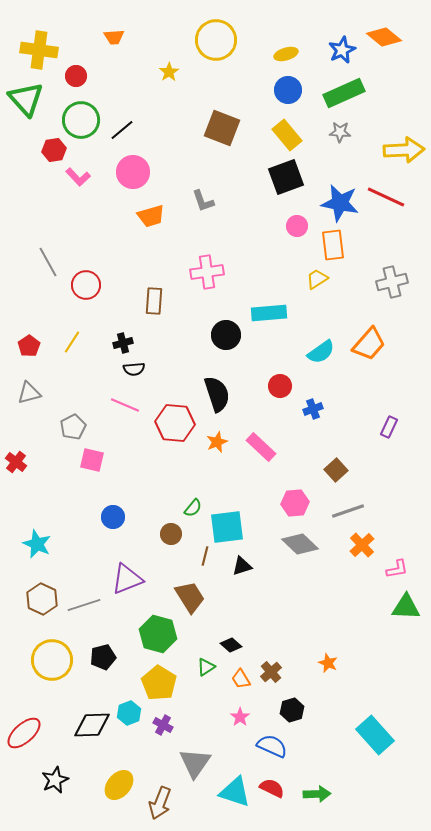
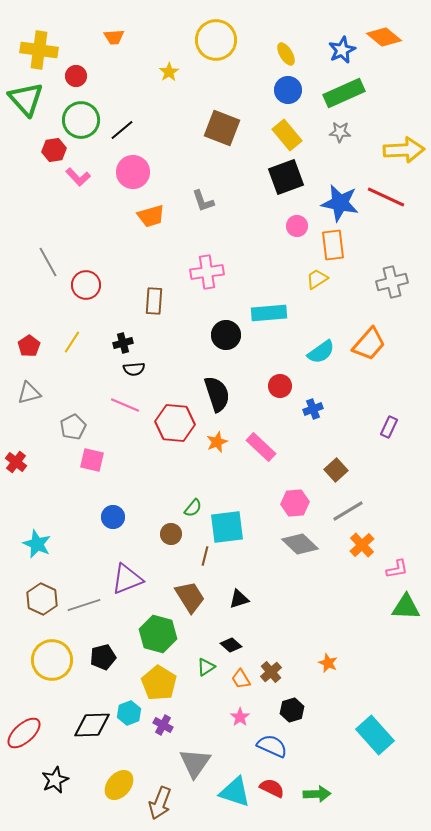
yellow ellipse at (286, 54): rotated 75 degrees clockwise
gray line at (348, 511): rotated 12 degrees counterclockwise
black triangle at (242, 566): moved 3 px left, 33 px down
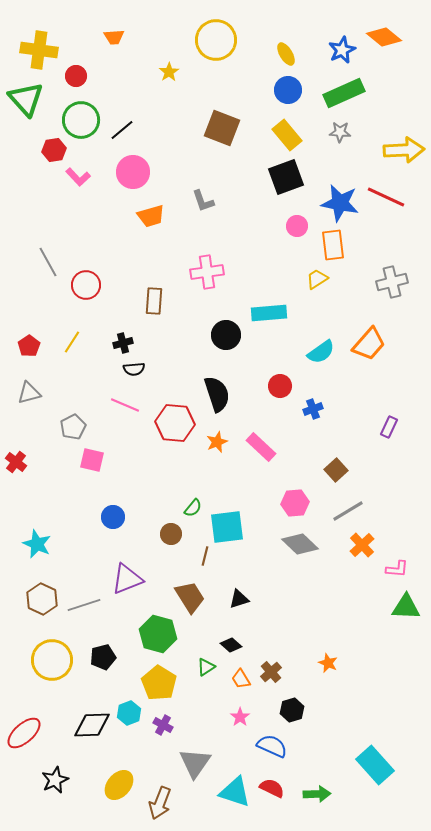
pink L-shape at (397, 569): rotated 15 degrees clockwise
cyan rectangle at (375, 735): moved 30 px down
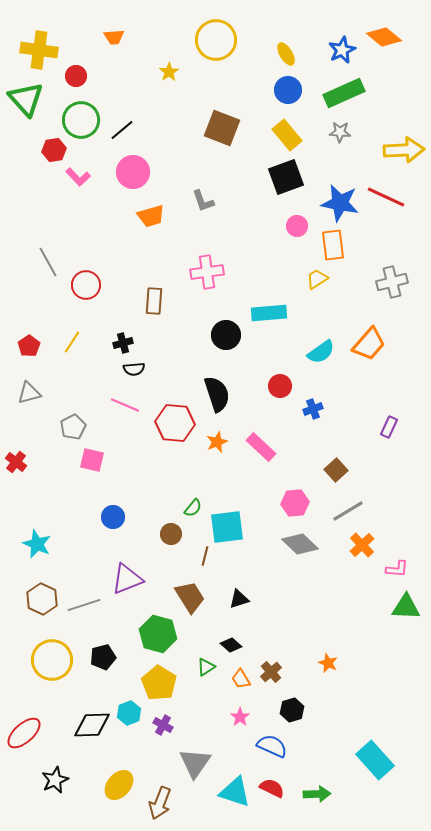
cyan rectangle at (375, 765): moved 5 px up
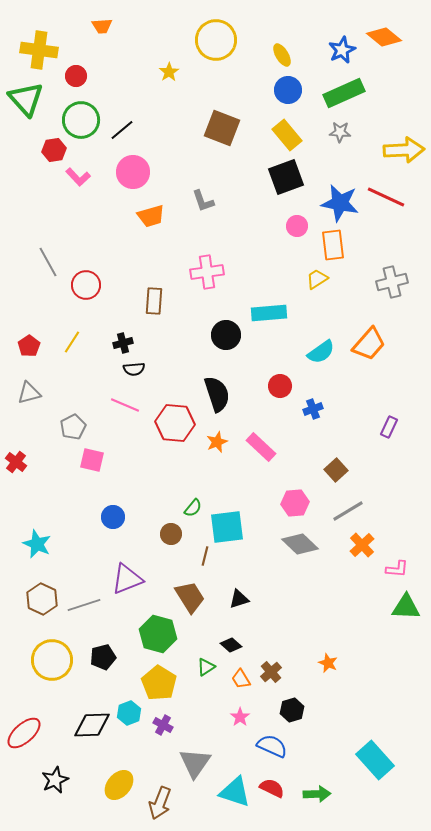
orange trapezoid at (114, 37): moved 12 px left, 11 px up
yellow ellipse at (286, 54): moved 4 px left, 1 px down
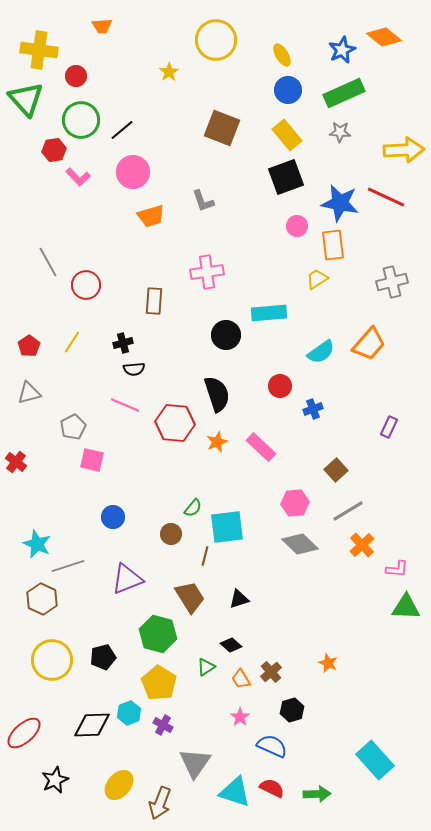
gray line at (84, 605): moved 16 px left, 39 px up
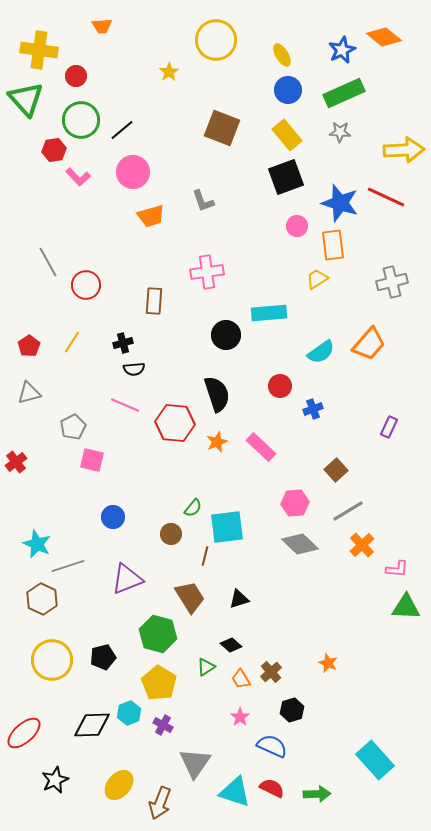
blue star at (340, 203): rotated 6 degrees clockwise
red cross at (16, 462): rotated 15 degrees clockwise
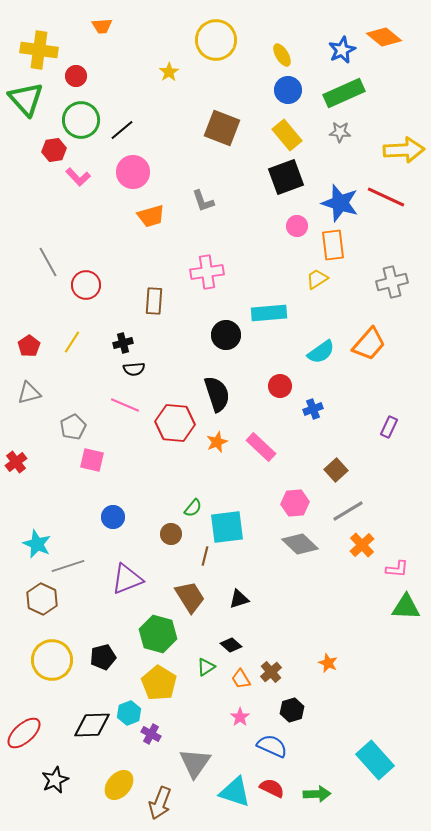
purple cross at (163, 725): moved 12 px left, 9 px down
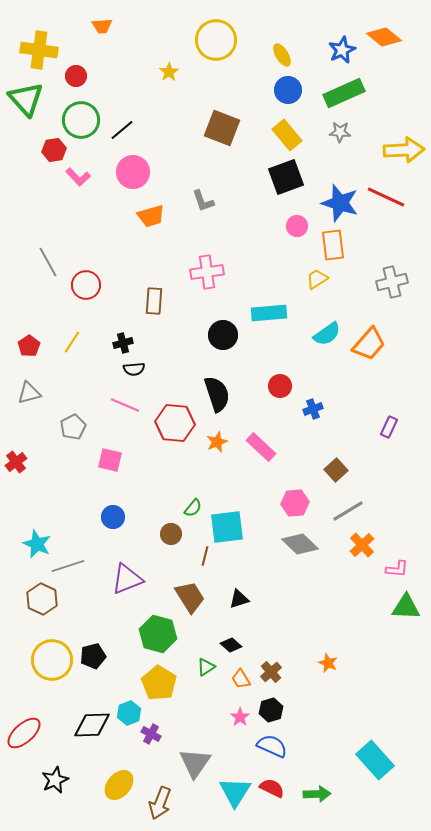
black circle at (226, 335): moved 3 px left
cyan semicircle at (321, 352): moved 6 px right, 18 px up
pink square at (92, 460): moved 18 px right
black pentagon at (103, 657): moved 10 px left, 1 px up
black hexagon at (292, 710): moved 21 px left
cyan triangle at (235, 792): rotated 44 degrees clockwise
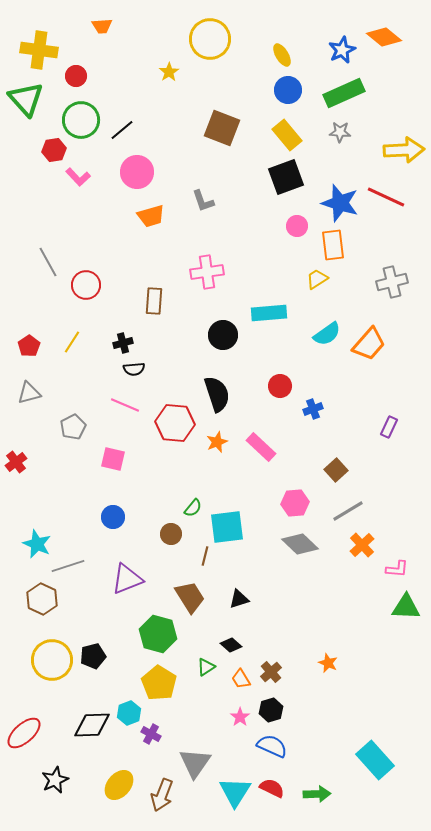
yellow circle at (216, 40): moved 6 px left, 1 px up
pink circle at (133, 172): moved 4 px right
pink square at (110, 460): moved 3 px right, 1 px up
brown arrow at (160, 803): moved 2 px right, 8 px up
